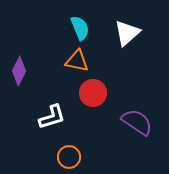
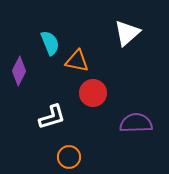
cyan semicircle: moved 30 px left, 15 px down
purple semicircle: moved 1 px left, 1 px down; rotated 36 degrees counterclockwise
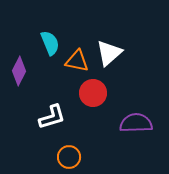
white triangle: moved 18 px left, 20 px down
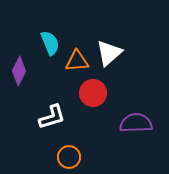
orange triangle: rotated 15 degrees counterclockwise
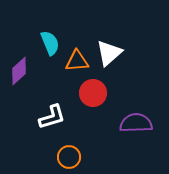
purple diamond: rotated 20 degrees clockwise
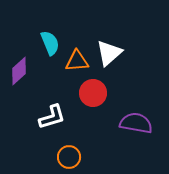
purple semicircle: rotated 12 degrees clockwise
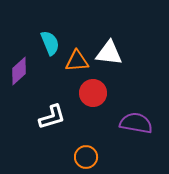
white triangle: rotated 48 degrees clockwise
orange circle: moved 17 px right
